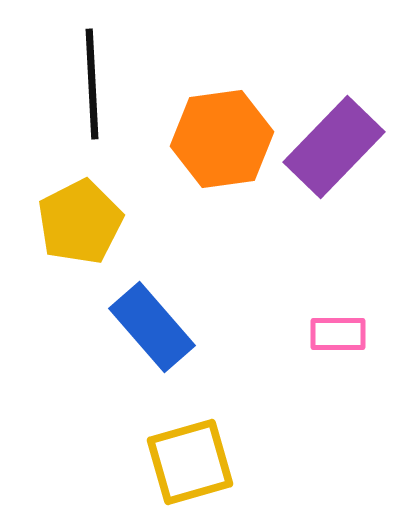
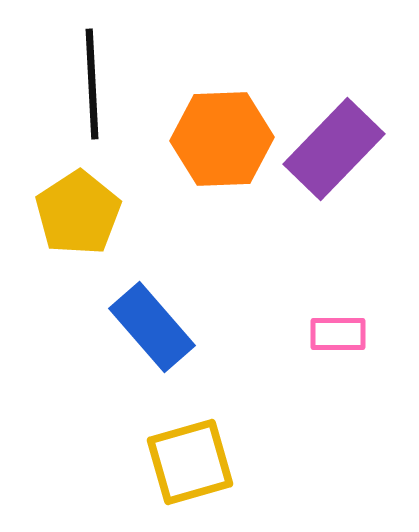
orange hexagon: rotated 6 degrees clockwise
purple rectangle: moved 2 px down
yellow pentagon: moved 2 px left, 9 px up; rotated 6 degrees counterclockwise
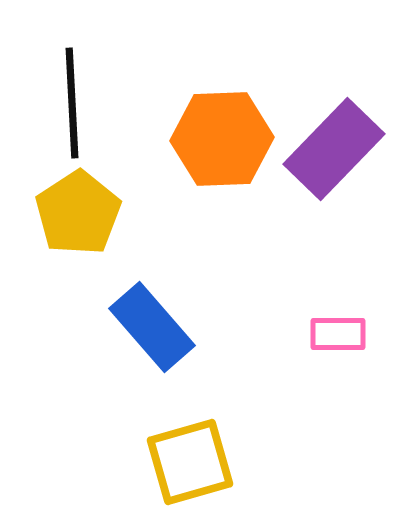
black line: moved 20 px left, 19 px down
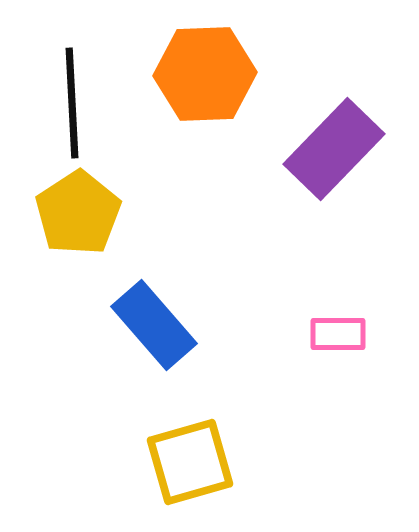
orange hexagon: moved 17 px left, 65 px up
blue rectangle: moved 2 px right, 2 px up
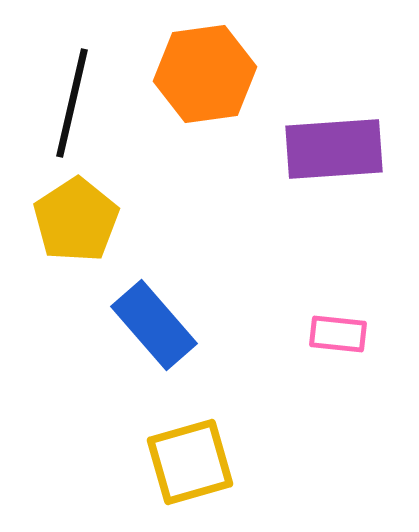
orange hexagon: rotated 6 degrees counterclockwise
black line: rotated 16 degrees clockwise
purple rectangle: rotated 42 degrees clockwise
yellow pentagon: moved 2 px left, 7 px down
pink rectangle: rotated 6 degrees clockwise
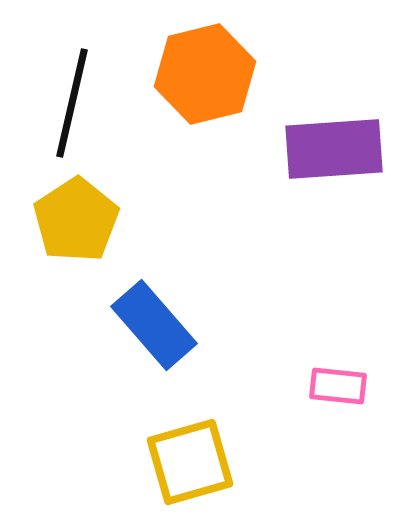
orange hexagon: rotated 6 degrees counterclockwise
pink rectangle: moved 52 px down
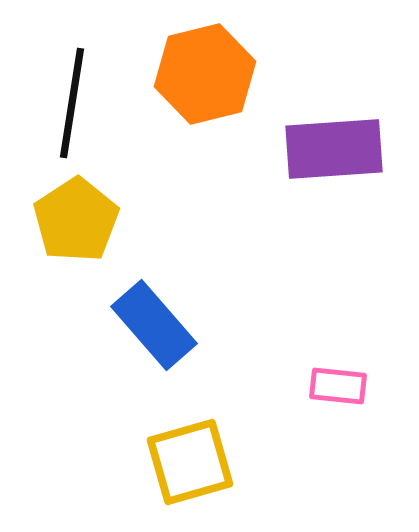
black line: rotated 4 degrees counterclockwise
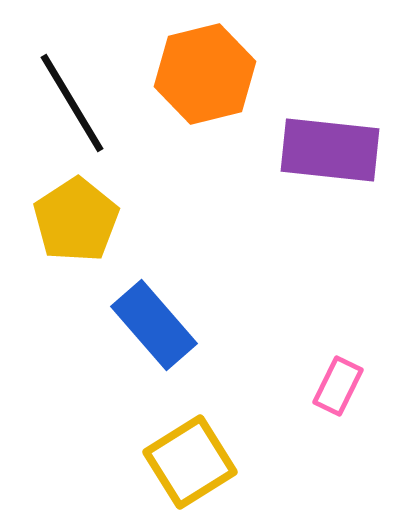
black line: rotated 40 degrees counterclockwise
purple rectangle: moved 4 px left, 1 px down; rotated 10 degrees clockwise
pink rectangle: rotated 70 degrees counterclockwise
yellow square: rotated 16 degrees counterclockwise
